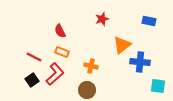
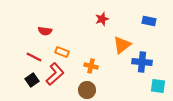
red semicircle: moved 15 px left; rotated 56 degrees counterclockwise
blue cross: moved 2 px right
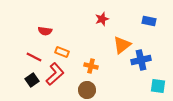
blue cross: moved 1 px left, 2 px up; rotated 18 degrees counterclockwise
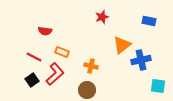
red star: moved 2 px up
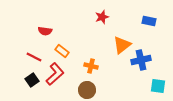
orange rectangle: moved 1 px up; rotated 16 degrees clockwise
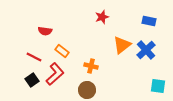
blue cross: moved 5 px right, 10 px up; rotated 30 degrees counterclockwise
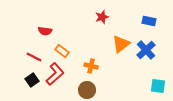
orange triangle: moved 1 px left, 1 px up
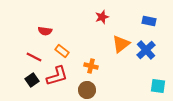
red L-shape: moved 2 px right, 2 px down; rotated 25 degrees clockwise
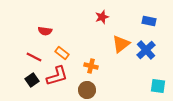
orange rectangle: moved 2 px down
